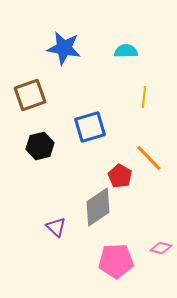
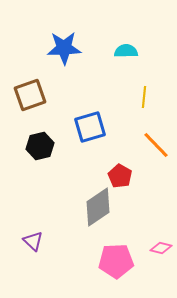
blue star: rotated 12 degrees counterclockwise
orange line: moved 7 px right, 13 px up
purple triangle: moved 23 px left, 14 px down
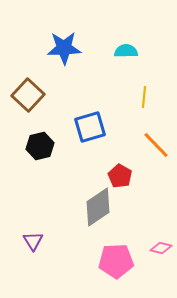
brown square: moved 2 px left; rotated 28 degrees counterclockwise
purple triangle: rotated 15 degrees clockwise
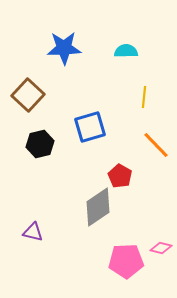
black hexagon: moved 2 px up
purple triangle: moved 9 px up; rotated 45 degrees counterclockwise
pink pentagon: moved 10 px right
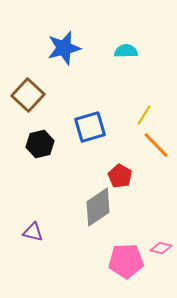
blue star: rotated 12 degrees counterclockwise
yellow line: moved 18 px down; rotated 25 degrees clockwise
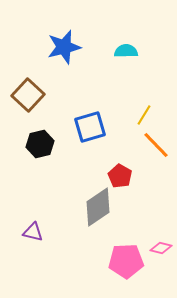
blue star: moved 1 px up
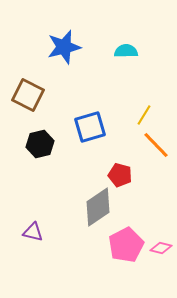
brown square: rotated 16 degrees counterclockwise
red pentagon: moved 1 px up; rotated 15 degrees counterclockwise
pink pentagon: moved 16 px up; rotated 24 degrees counterclockwise
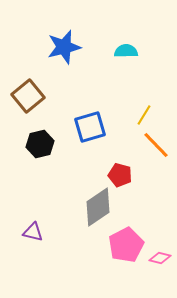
brown square: moved 1 px down; rotated 24 degrees clockwise
pink diamond: moved 1 px left, 10 px down
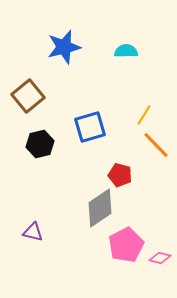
gray diamond: moved 2 px right, 1 px down
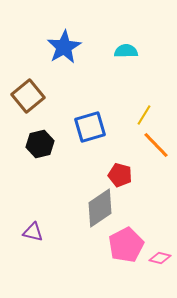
blue star: rotated 16 degrees counterclockwise
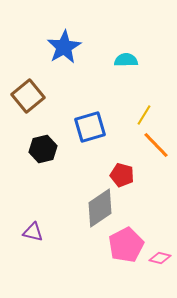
cyan semicircle: moved 9 px down
black hexagon: moved 3 px right, 5 px down
red pentagon: moved 2 px right
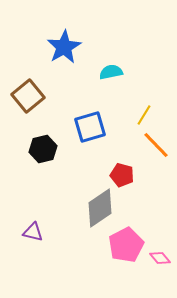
cyan semicircle: moved 15 px left, 12 px down; rotated 10 degrees counterclockwise
pink diamond: rotated 35 degrees clockwise
